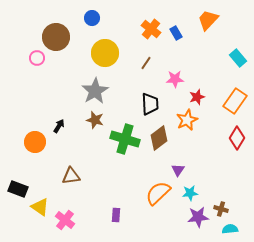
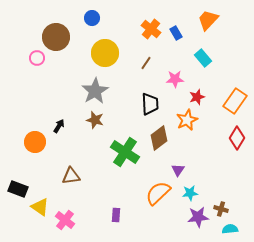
cyan rectangle: moved 35 px left
green cross: moved 13 px down; rotated 16 degrees clockwise
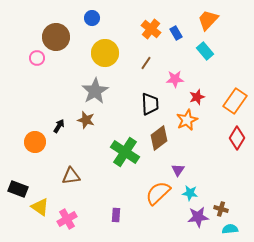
cyan rectangle: moved 2 px right, 7 px up
brown star: moved 9 px left
cyan star: rotated 14 degrees clockwise
pink cross: moved 2 px right, 1 px up; rotated 24 degrees clockwise
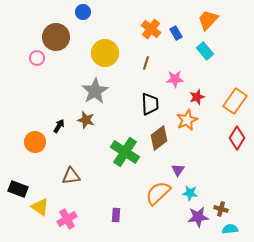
blue circle: moved 9 px left, 6 px up
brown line: rotated 16 degrees counterclockwise
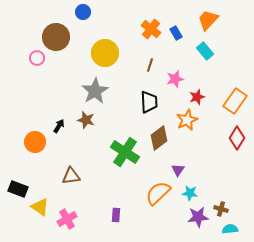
brown line: moved 4 px right, 2 px down
pink star: rotated 12 degrees counterclockwise
black trapezoid: moved 1 px left, 2 px up
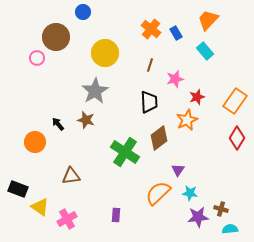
black arrow: moved 1 px left, 2 px up; rotated 72 degrees counterclockwise
